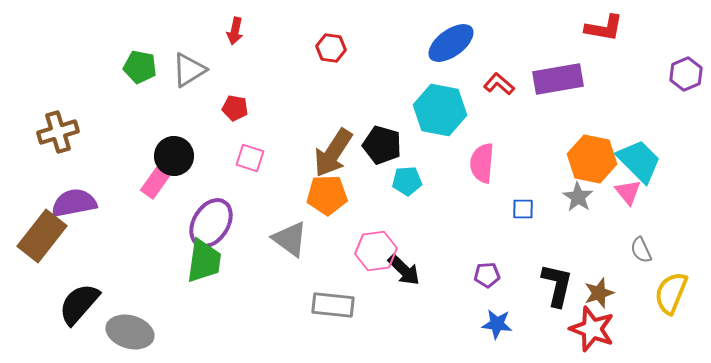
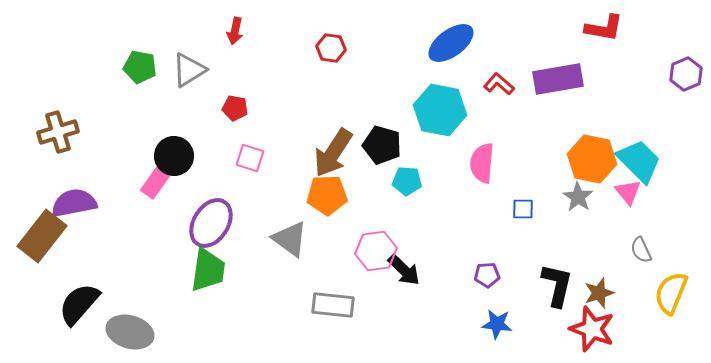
cyan pentagon at (407, 181): rotated 8 degrees clockwise
green trapezoid at (204, 261): moved 4 px right, 9 px down
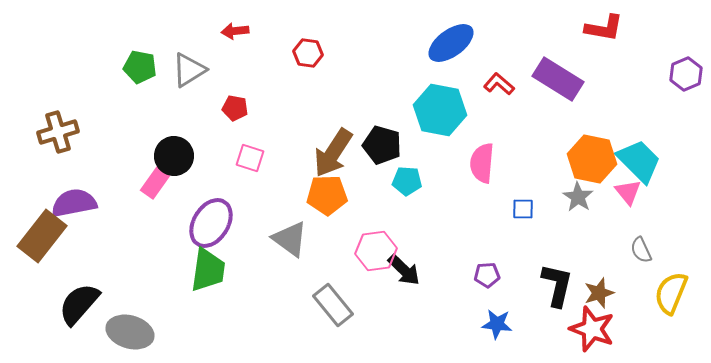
red arrow at (235, 31): rotated 72 degrees clockwise
red hexagon at (331, 48): moved 23 px left, 5 px down
purple rectangle at (558, 79): rotated 42 degrees clockwise
gray rectangle at (333, 305): rotated 45 degrees clockwise
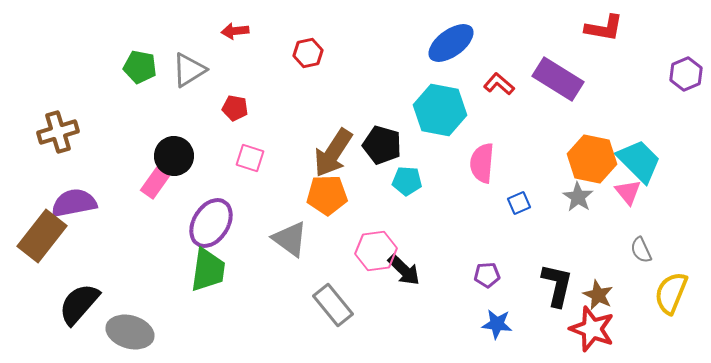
red hexagon at (308, 53): rotated 20 degrees counterclockwise
blue square at (523, 209): moved 4 px left, 6 px up; rotated 25 degrees counterclockwise
brown star at (599, 293): moved 1 px left, 2 px down; rotated 28 degrees counterclockwise
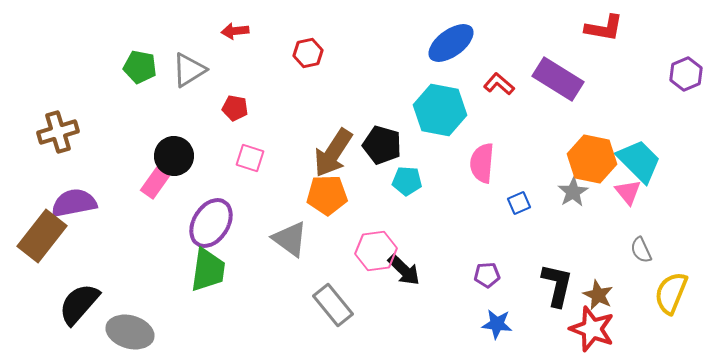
gray star at (578, 197): moved 5 px left, 5 px up; rotated 8 degrees clockwise
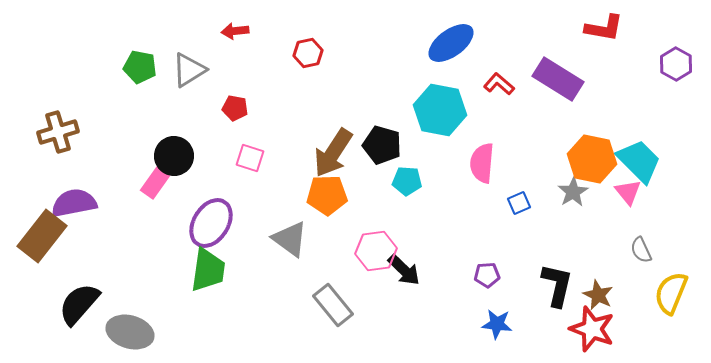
purple hexagon at (686, 74): moved 10 px left, 10 px up; rotated 8 degrees counterclockwise
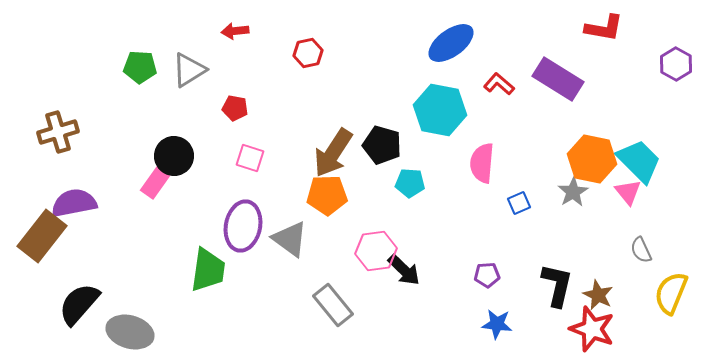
green pentagon at (140, 67): rotated 8 degrees counterclockwise
cyan pentagon at (407, 181): moved 3 px right, 2 px down
purple ellipse at (211, 223): moved 32 px right, 3 px down; rotated 21 degrees counterclockwise
